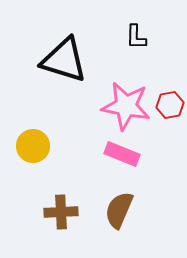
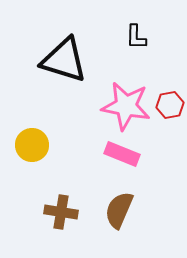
yellow circle: moved 1 px left, 1 px up
brown cross: rotated 12 degrees clockwise
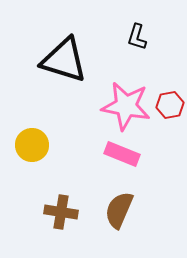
black L-shape: moved 1 px right; rotated 16 degrees clockwise
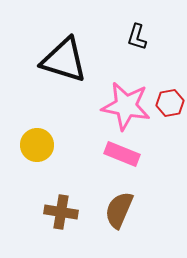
red hexagon: moved 2 px up
yellow circle: moved 5 px right
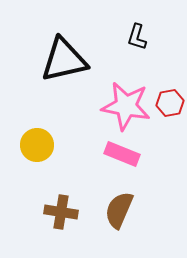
black triangle: rotated 30 degrees counterclockwise
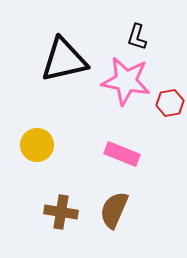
pink star: moved 25 px up
brown semicircle: moved 5 px left
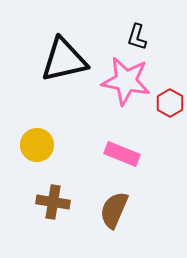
red hexagon: rotated 20 degrees counterclockwise
brown cross: moved 8 px left, 10 px up
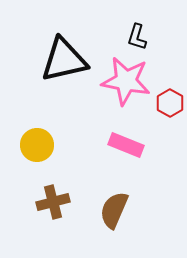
pink rectangle: moved 4 px right, 9 px up
brown cross: rotated 24 degrees counterclockwise
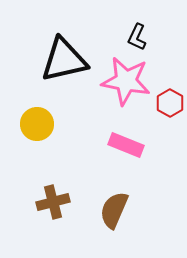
black L-shape: rotated 8 degrees clockwise
yellow circle: moved 21 px up
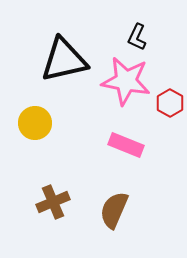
yellow circle: moved 2 px left, 1 px up
brown cross: rotated 8 degrees counterclockwise
